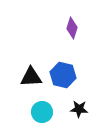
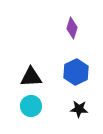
blue hexagon: moved 13 px right, 3 px up; rotated 20 degrees clockwise
cyan circle: moved 11 px left, 6 px up
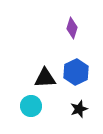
black triangle: moved 14 px right, 1 px down
black star: rotated 24 degrees counterclockwise
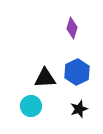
blue hexagon: moved 1 px right
